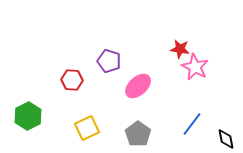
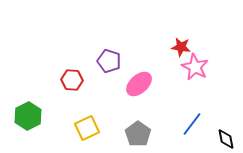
red star: moved 1 px right, 2 px up
pink ellipse: moved 1 px right, 2 px up
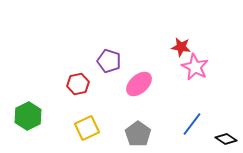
red hexagon: moved 6 px right, 4 px down; rotated 15 degrees counterclockwise
black diamond: rotated 45 degrees counterclockwise
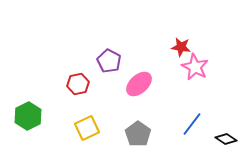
purple pentagon: rotated 10 degrees clockwise
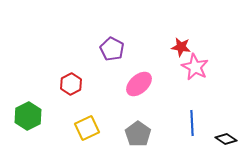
purple pentagon: moved 3 px right, 12 px up
red hexagon: moved 7 px left; rotated 15 degrees counterclockwise
blue line: moved 1 px up; rotated 40 degrees counterclockwise
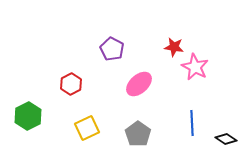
red star: moved 7 px left
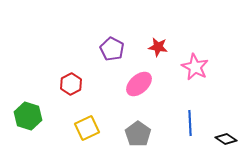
red star: moved 16 px left
green hexagon: rotated 16 degrees counterclockwise
blue line: moved 2 px left
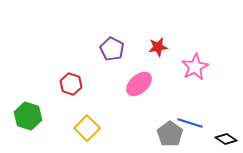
red star: rotated 18 degrees counterclockwise
pink star: rotated 16 degrees clockwise
red hexagon: rotated 15 degrees counterclockwise
blue line: rotated 70 degrees counterclockwise
yellow square: rotated 20 degrees counterclockwise
gray pentagon: moved 32 px right
